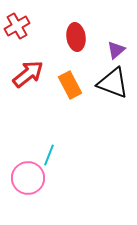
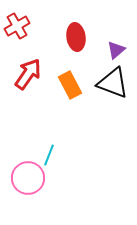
red arrow: rotated 16 degrees counterclockwise
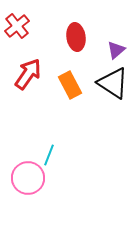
red cross: rotated 10 degrees counterclockwise
black triangle: rotated 12 degrees clockwise
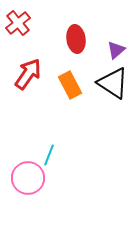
red cross: moved 1 px right, 3 px up
red ellipse: moved 2 px down
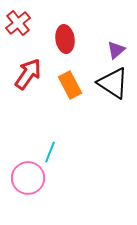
red ellipse: moved 11 px left
cyan line: moved 1 px right, 3 px up
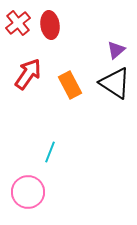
red ellipse: moved 15 px left, 14 px up
black triangle: moved 2 px right
pink circle: moved 14 px down
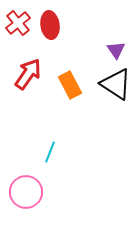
purple triangle: rotated 24 degrees counterclockwise
black triangle: moved 1 px right, 1 px down
pink circle: moved 2 px left
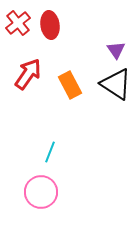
pink circle: moved 15 px right
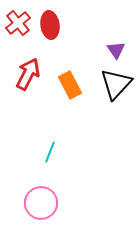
red arrow: rotated 8 degrees counterclockwise
black triangle: rotated 40 degrees clockwise
pink circle: moved 11 px down
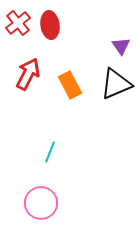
purple triangle: moved 5 px right, 4 px up
black triangle: rotated 24 degrees clockwise
